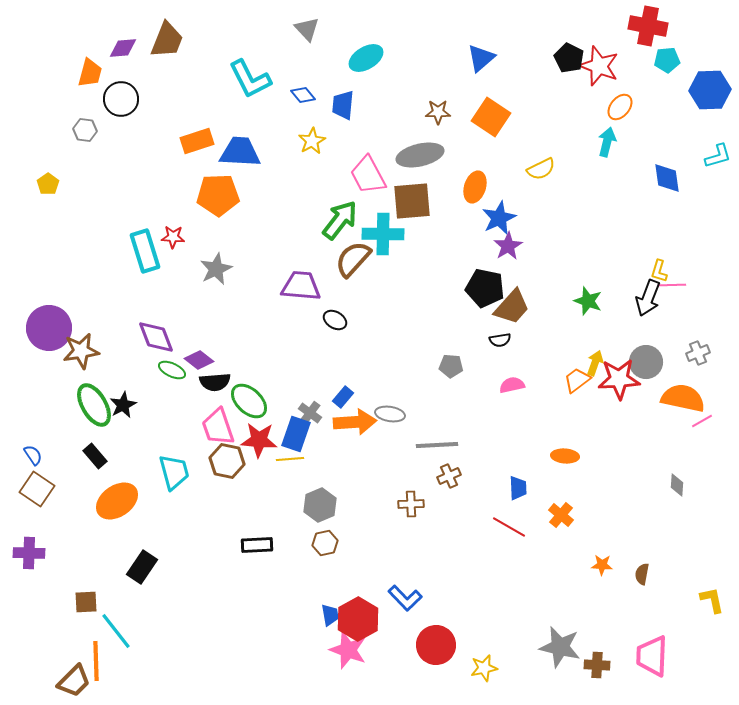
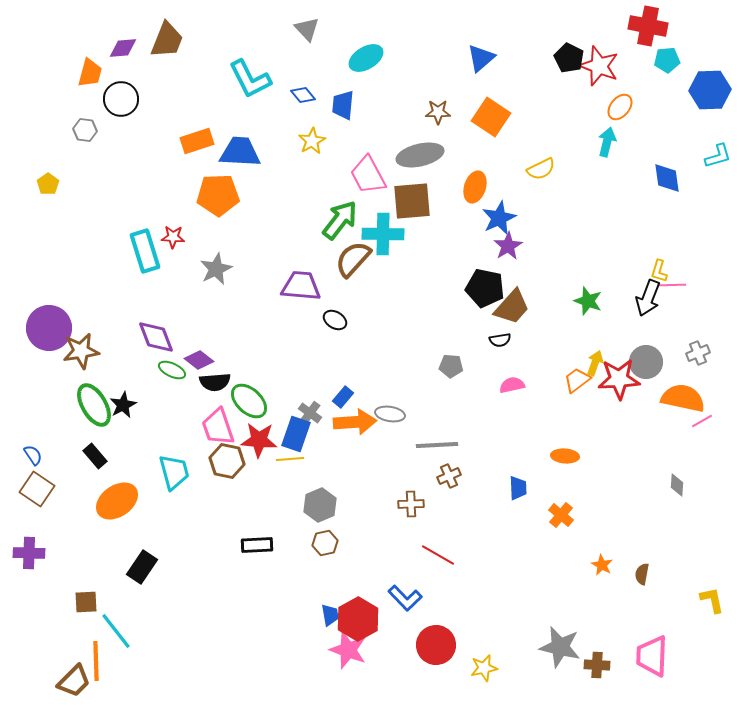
red line at (509, 527): moved 71 px left, 28 px down
orange star at (602, 565): rotated 25 degrees clockwise
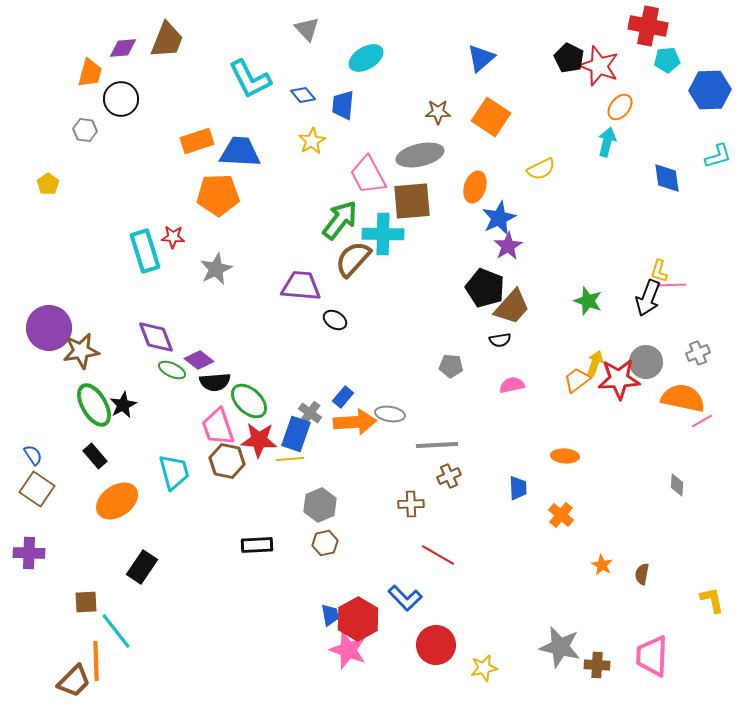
black pentagon at (485, 288): rotated 9 degrees clockwise
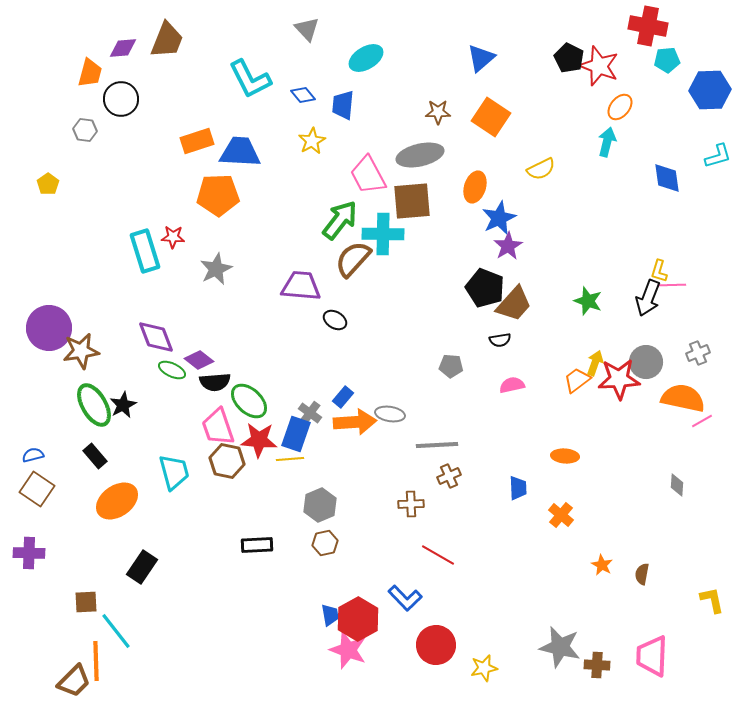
brown trapezoid at (512, 307): moved 2 px right, 3 px up
blue semicircle at (33, 455): rotated 70 degrees counterclockwise
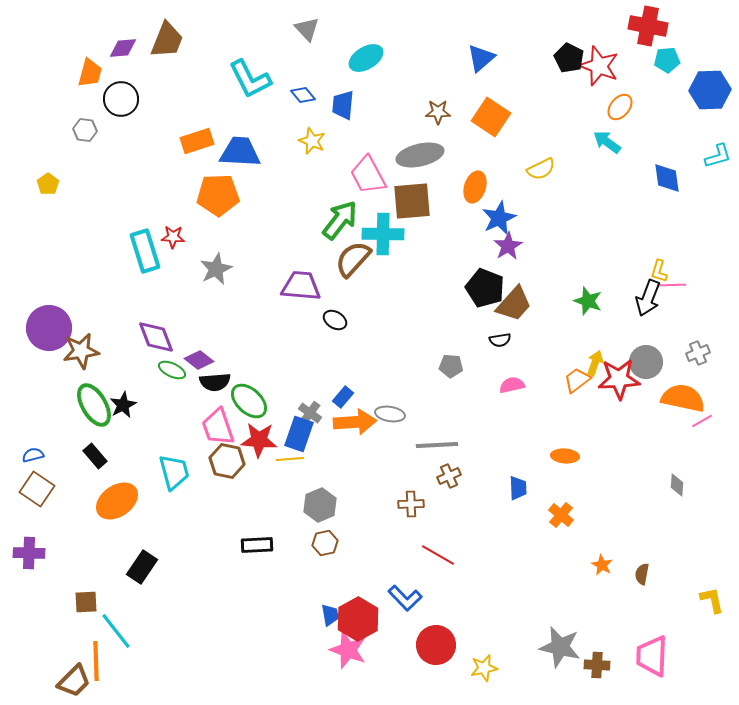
yellow star at (312, 141): rotated 20 degrees counterclockwise
cyan arrow at (607, 142): rotated 68 degrees counterclockwise
blue rectangle at (296, 434): moved 3 px right
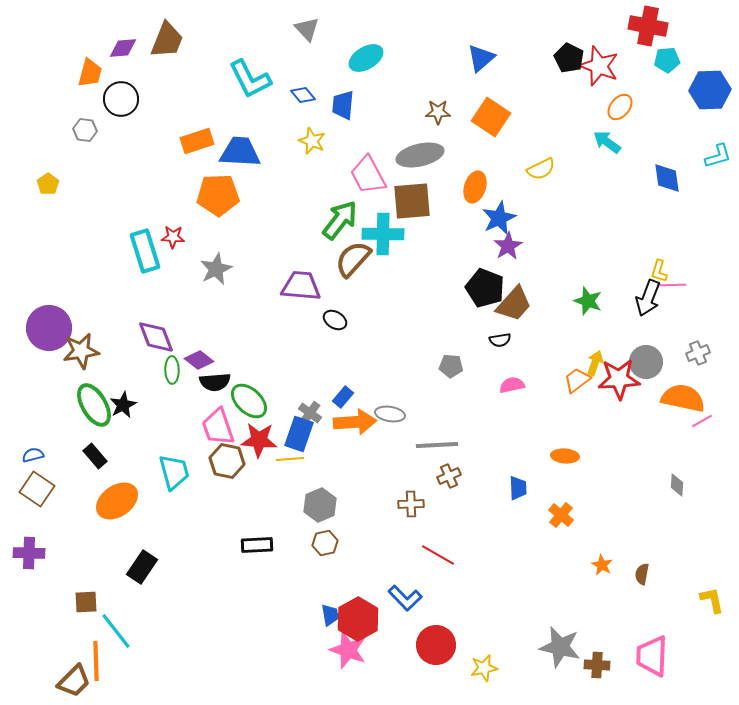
green ellipse at (172, 370): rotated 64 degrees clockwise
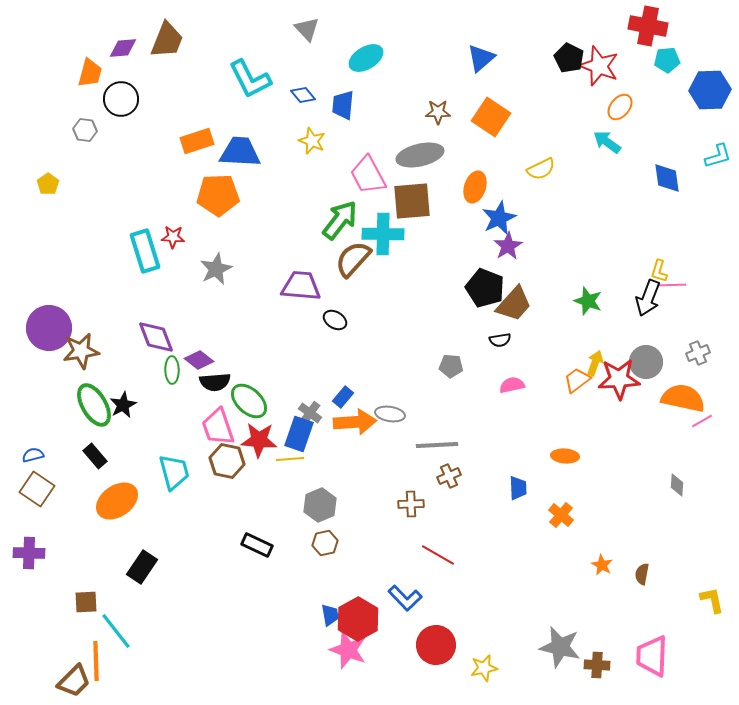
black rectangle at (257, 545): rotated 28 degrees clockwise
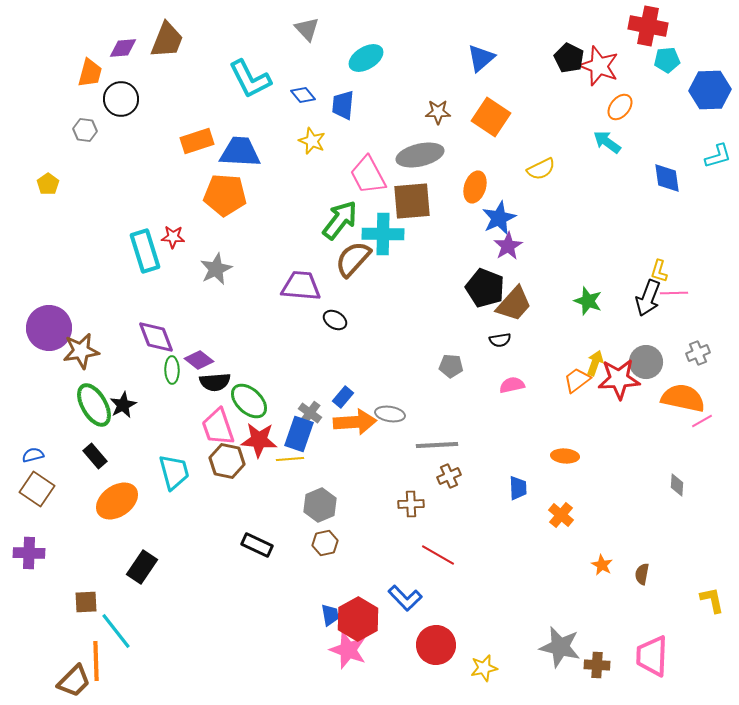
orange pentagon at (218, 195): moved 7 px right; rotated 6 degrees clockwise
pink line at (672, 285): moved 2 px right, 8 px down
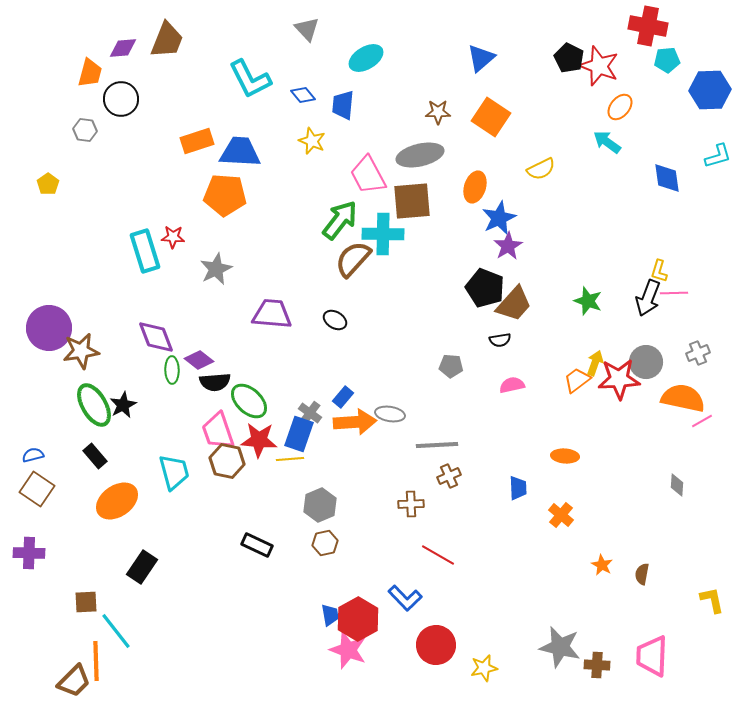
purple trapezoid at (301, 286): moved 29 px left, 28 px down
pink trapezoid at (218, 427): moved 4 px down
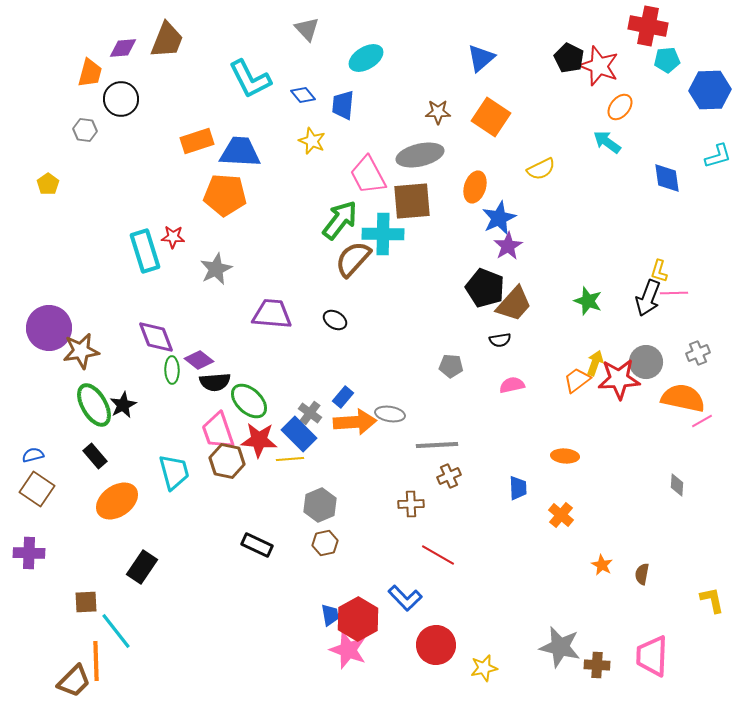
blue rectangle at (299, 434): rotated 64 degrees counterclockwise
